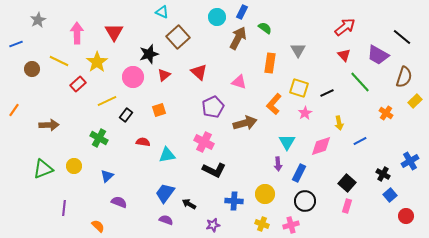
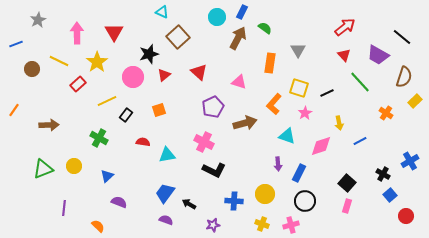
cyan triangle at (287, 142): moved 6 px up; rotated 42 degrees counterclockwise
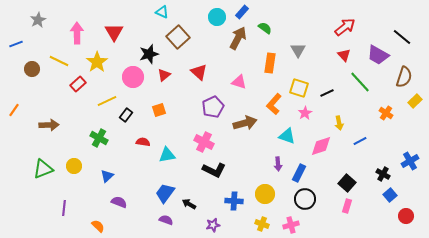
blue rectangle at (242, 12): rotated 16 degrees clockwise
black circle at (305, 201): moved 2 px up
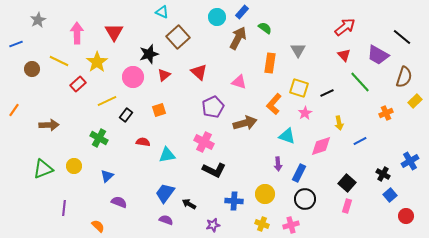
orange cross at (386, 113): rotated 32 degrees clockwise
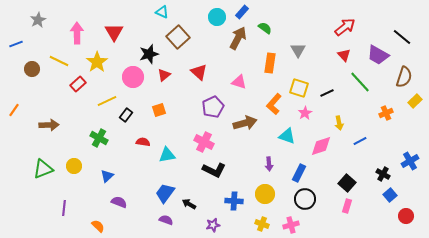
purple arrow at (278, 164): moved 9 px left
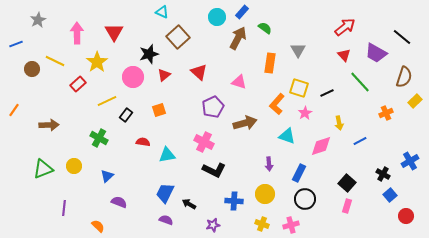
purple trapezoid at (378, 55): moved 2 px left, 2 px up
yellow line at (59, 61): moved 4 px left
orange L-shape at (274, 104): moved 3 px right
blue trapezoid at (165, 193): rotated 10 degrees counterclockwise
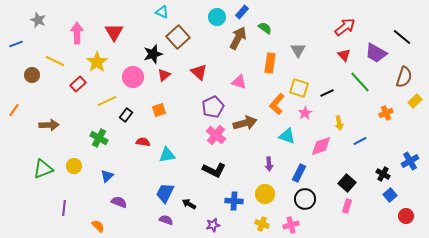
gray star at (38, 20): rotated 21 degrees counterclockwise
black star at (149, 54): moved 4 px right
brown circle at (32, 69): moved 6 px down
pink cross at (204, 142): moved 12 px right, 7 px up; rotated 12 degrees clockwise
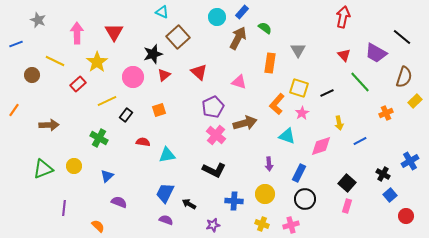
red arrow at (345, 27): moved 2 px left, 10 px up; rotated 40 degrees counterclockwise
pink star at (305, 113): moved 3 px left
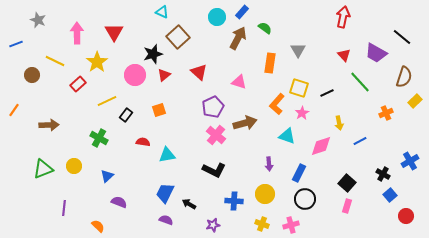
pink circle at (133, 77): moved 2 px right, 2 px up
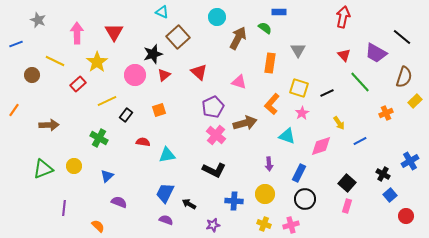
blue rectangle at (242, 12): moved 37 px right; rotated 48 degrees clockwise
orange L-shape at (277, 104): moved 5 px left
yellow arrow at (339, 123): rotated 24 degrees counterclockwise
yellow cross at (262, 224): moved 2 px right
